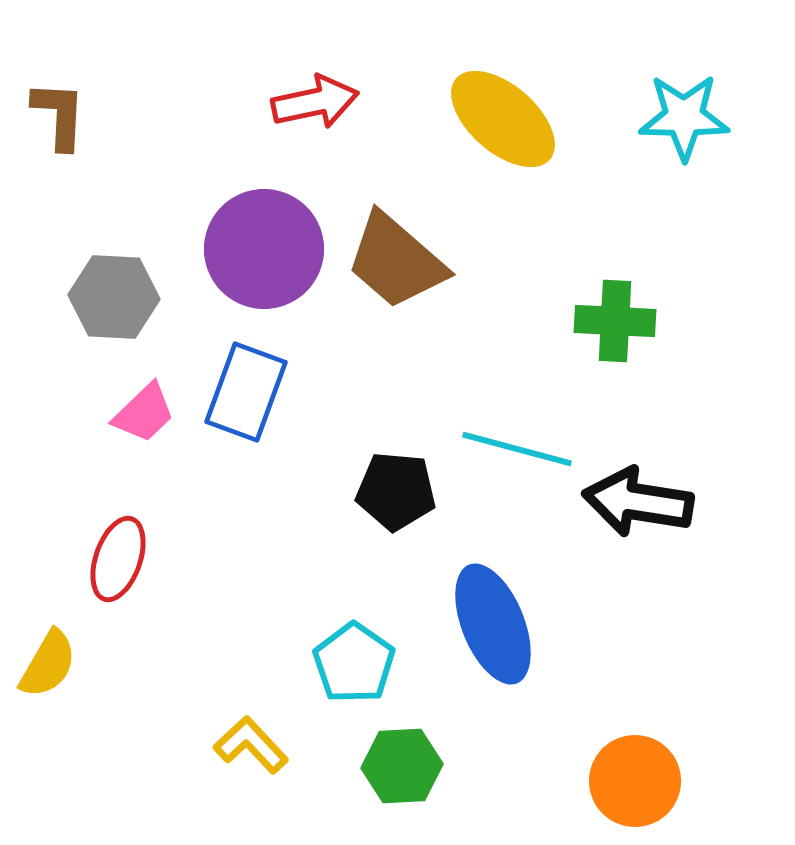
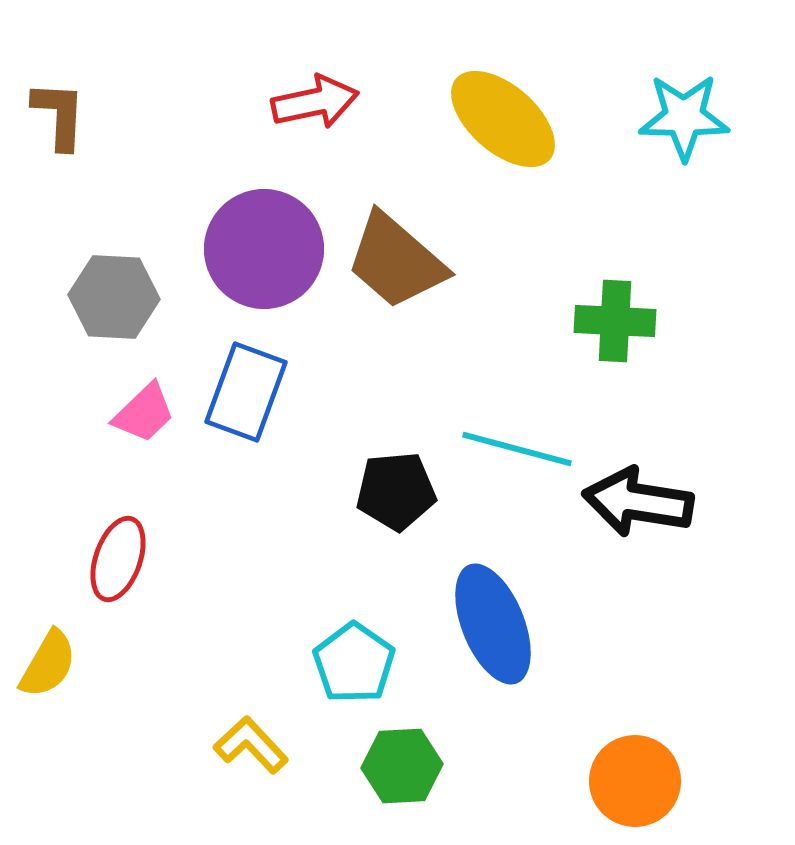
black pentagon: rotated 10 degrees counterclockwise
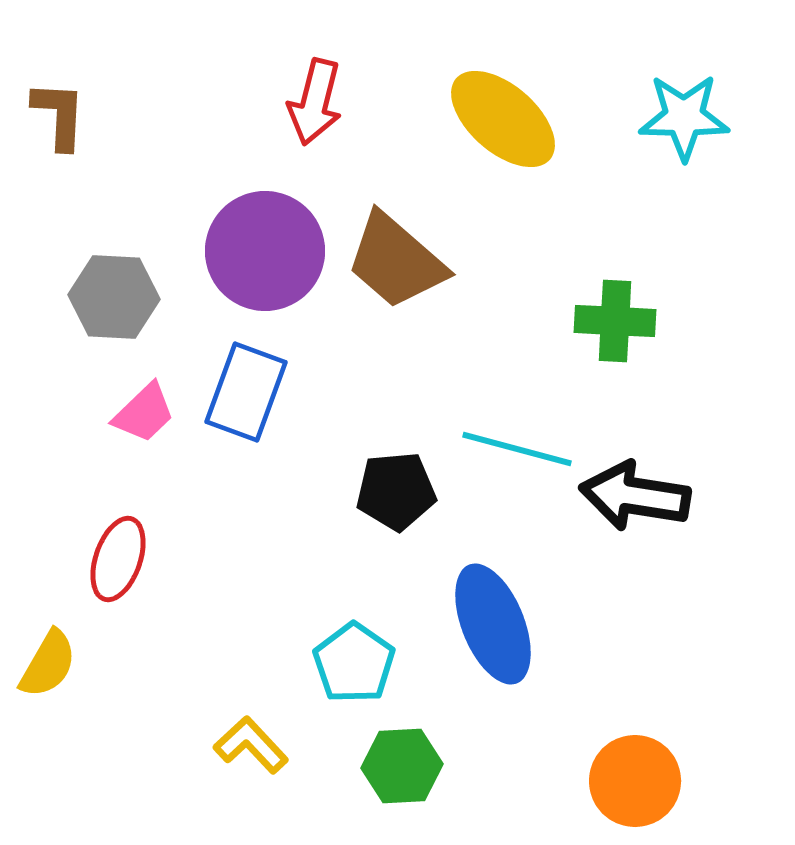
red arrow: rotated 116 degrees clockwise
purple circle: moved 1 px right, 2 px down
black arrow: moved 3 px left, 6 px up
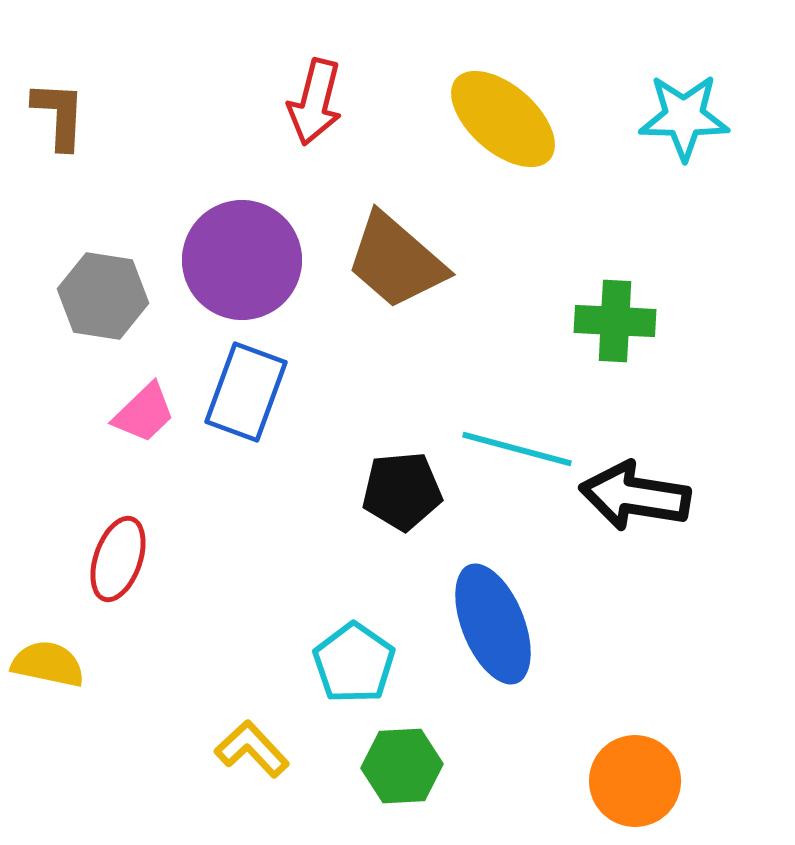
purple circle: moved 23 px left, 9 px down
gray hexagon: moved 11 px left, 1 px up; rotated 6 degrees clockwise
black pentagon: moved 6 px right
yellow semicircle: rotated 108 degrees counterclockwise
yellow L-shape: moved 1 px right, 4 px down
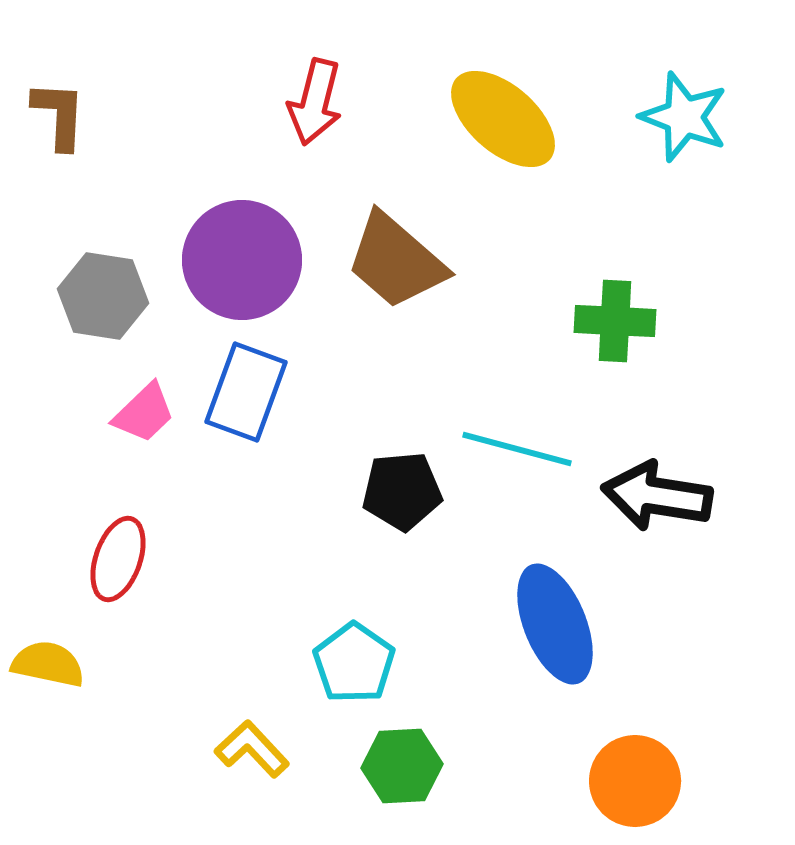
cyan star: rotated 20 degrees clockwise
black arrow: moved 22 px right
blue ellipse: moved 62 px right
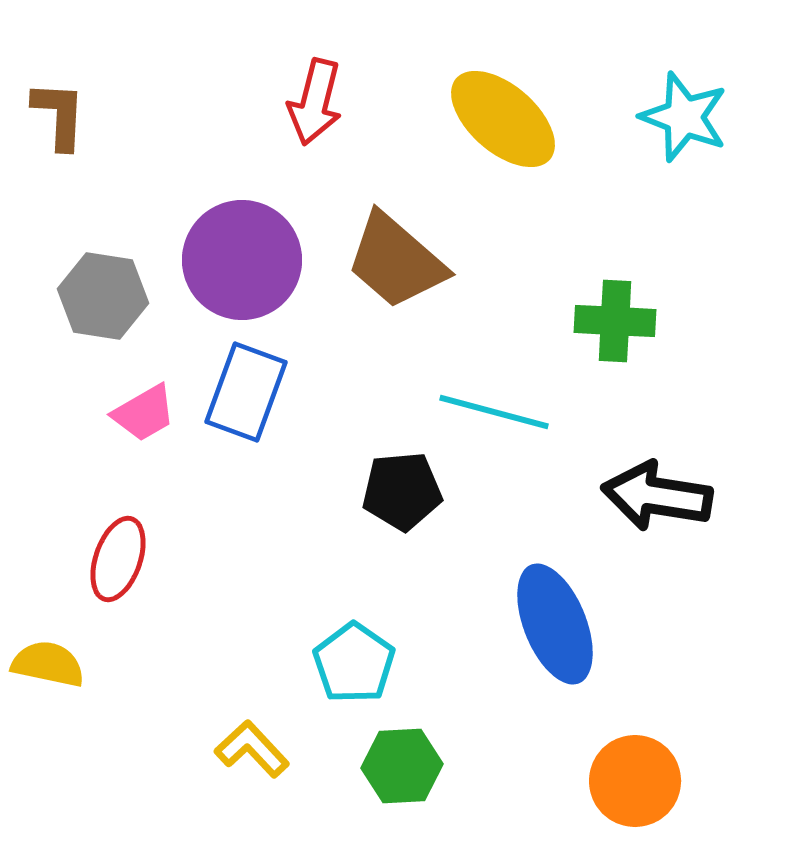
pink trapezoid: rotated 14 degrees clockwise
cyan line: moved 23 px left, 37 px up
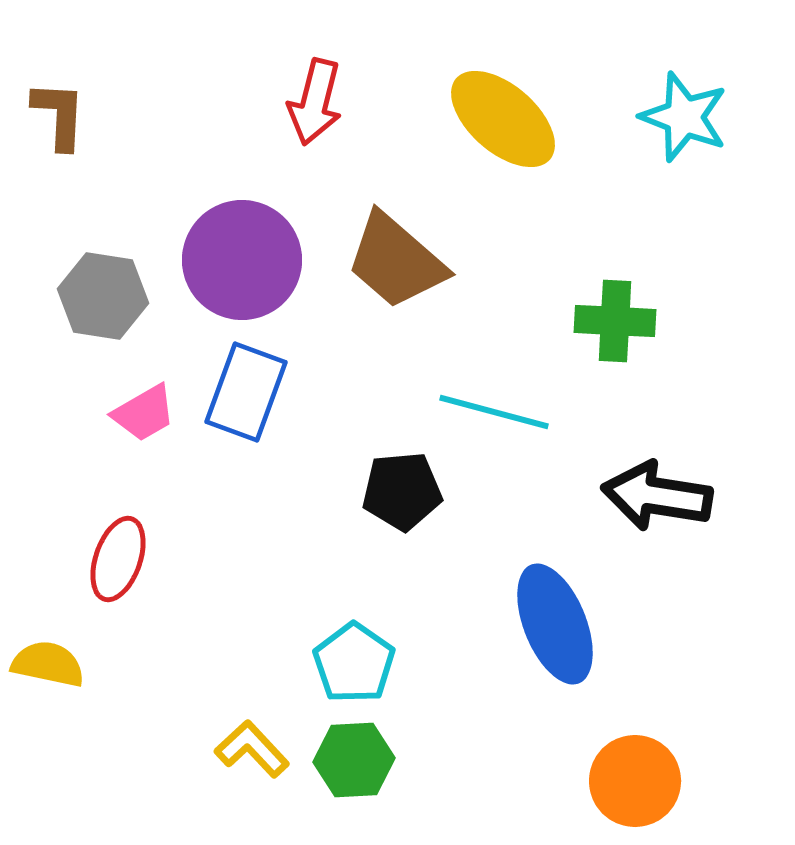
green hexagon: moved 48 px left, 6 px up
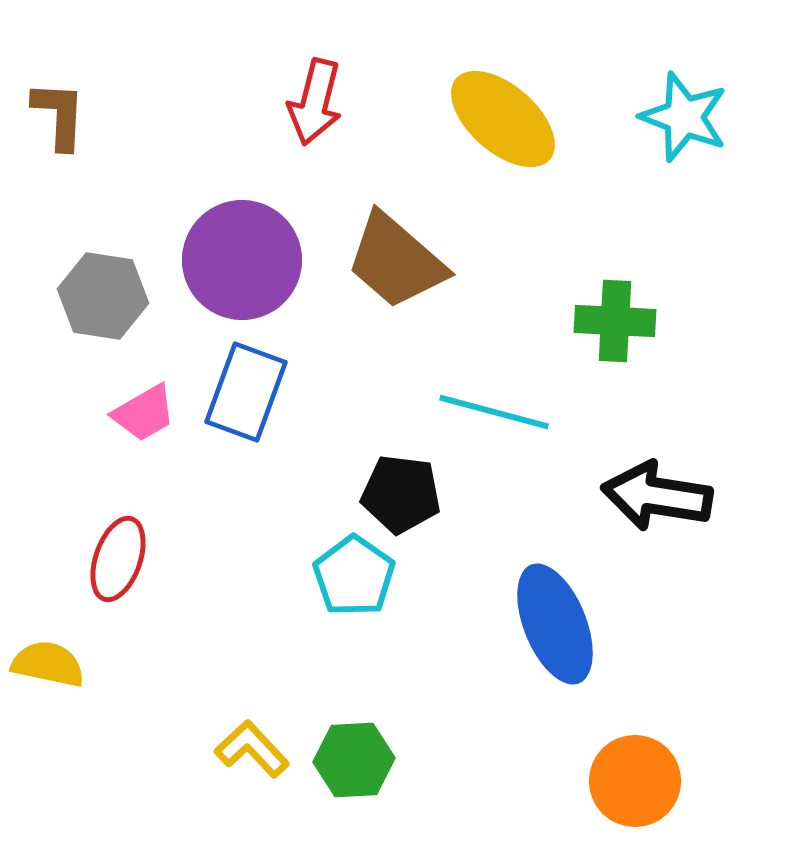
black pentagon: moved 1 px left, 3 px down; rotated 12 degrees clockwise
cyan pentagon: moved 87 px up
